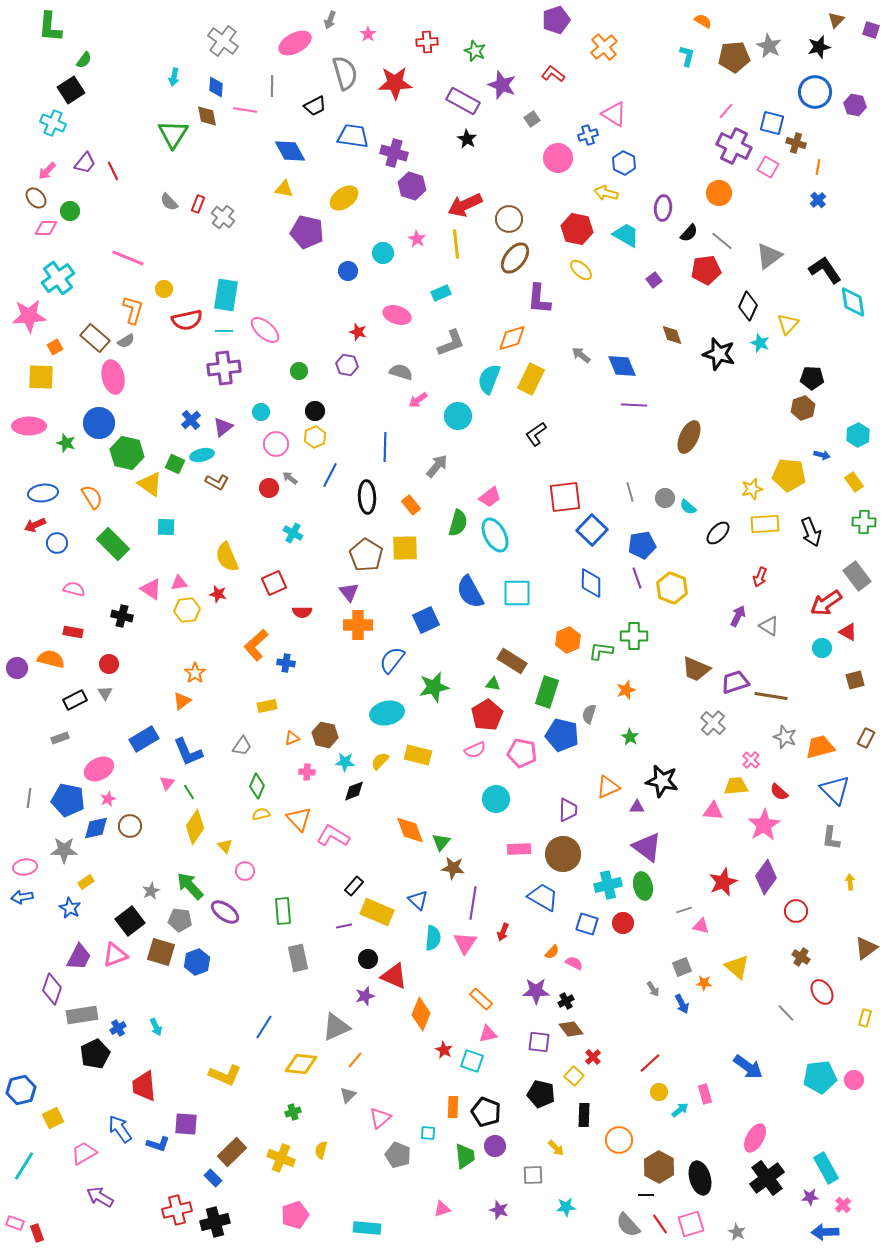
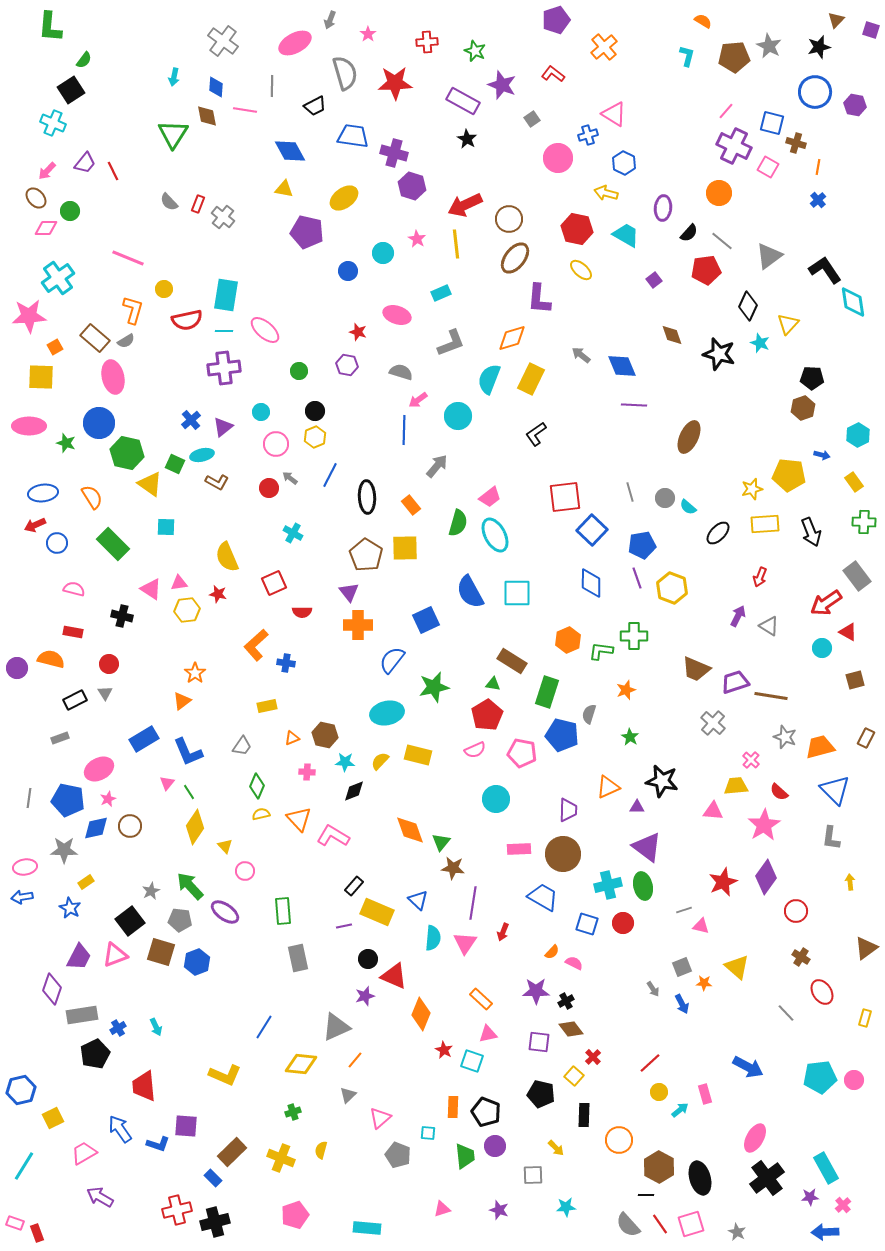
blue line at (385, 447): moved 19 px right, 17 px up
blue arrow at (748, 1067): rotated 8 degrees counterclockwise
purple square at (186, 1124): moved 2 px down
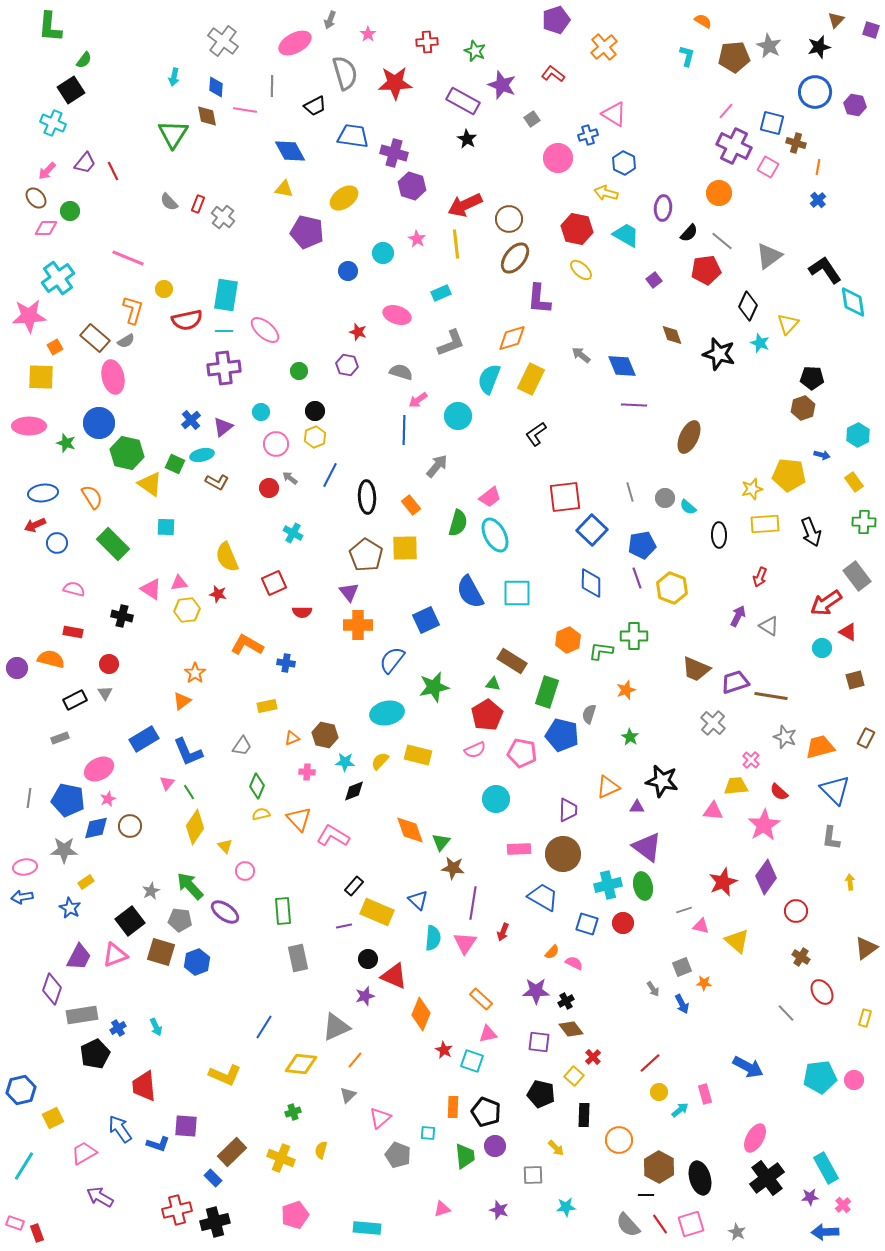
black ellipse at (718, 533): moved 1 px right, 2 px down; rotated 45 degrees counterclockwise
orange L-shape at (256, 645): moved 9 px left; rotated 72 degrees clockwise
yellow triangle at (737, 967): moved 26 px up
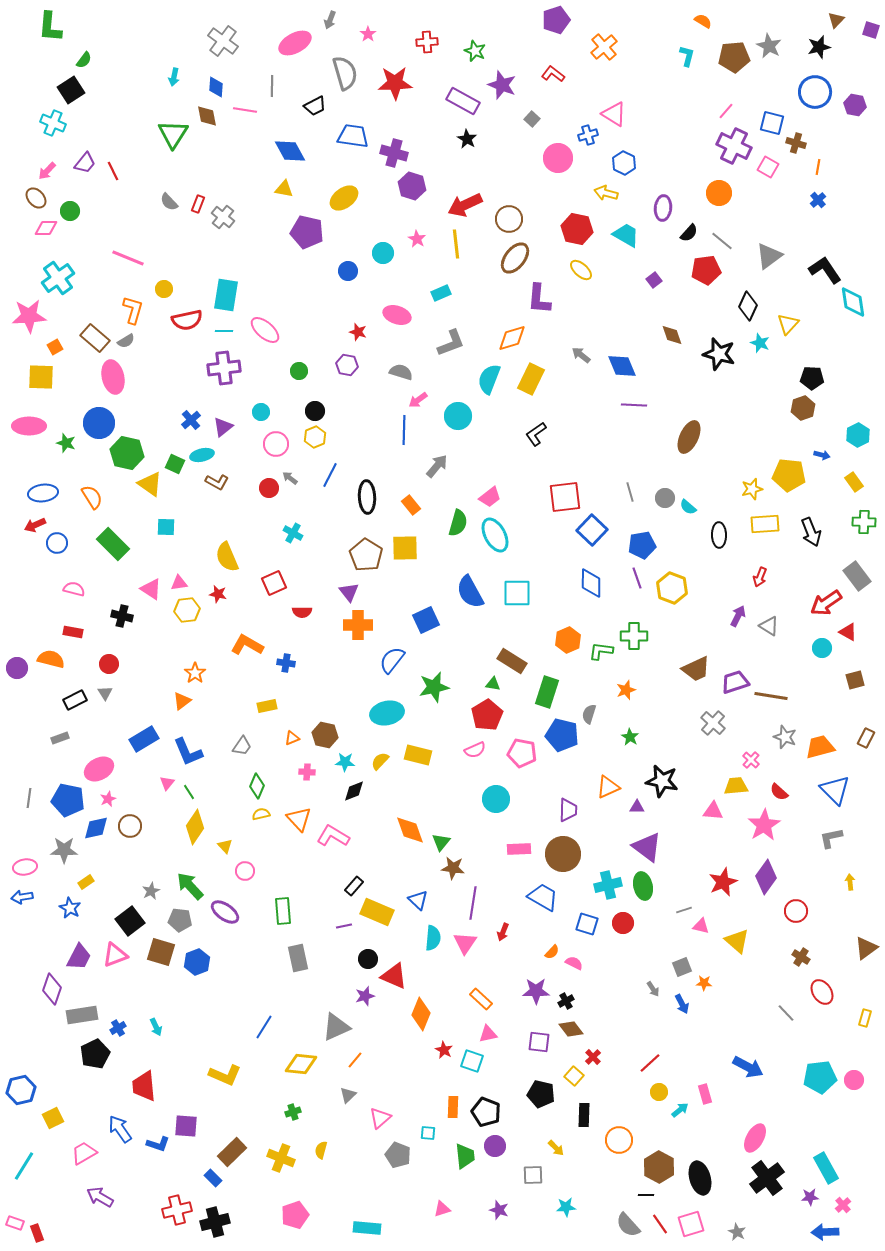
gray square at (532, 119): rotated 14 degrees counterclockwise
brown trapezoid at (696, 669): rotated 48 degrees counterclockwise
gray L-shape at (831, 838): rotated 70 degrees clockwise
